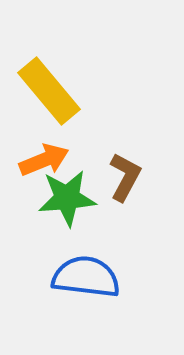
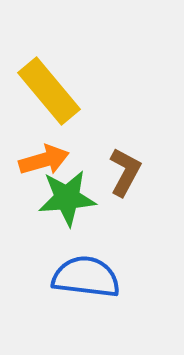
orange arrow: rotated 6 degrees clockwise
brown L-shape: moved 5 px up
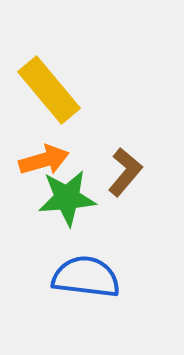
yellow rectangle: moved 1 px up
brown L-shape: rotated 12 degrees clockwise
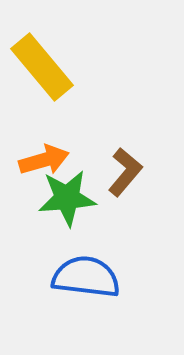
yellow rectangle: moved 7 px left, 23 px up
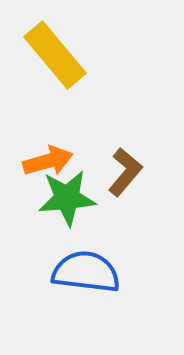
yellow rectangle: moved 13 px right, 12 px up
orange arrow: moved 4 px right, 1 px down
blue semicircle: moved 5 px up
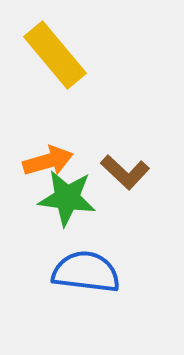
brown L-shape: rotated 93 degrees clockwise
green star: rotated 12 degrees clockwise
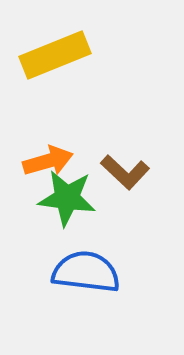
yellow rectangle: rotated 72 degrees counterclockwise
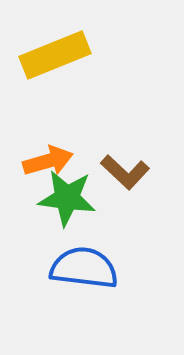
blue semicircle: moved 2 px left, 4 px up
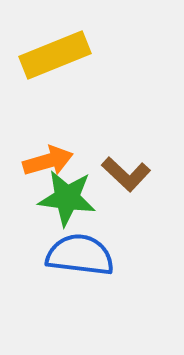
brown L-shape: moved 1 px right, 2 px down
blue semicircle: moved 4 px left, 13 px up
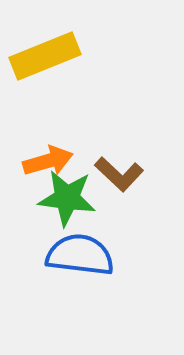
yellow rectangle: moved 10 px left, 1 px down
brown L-shape: moved 7 px left
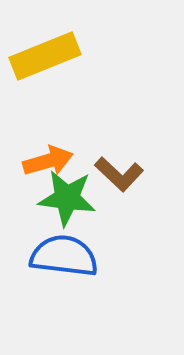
blue semicircle: moved 16 px left, 1 px down
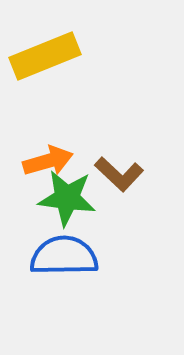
blue semicircle: rotated 8 degrees counterclockwise
